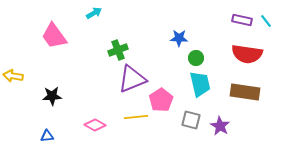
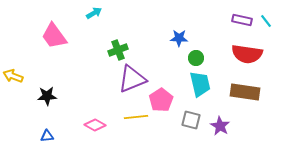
yellow arrow: rotated 12 degrees clockwise
black star: moved 5 px left
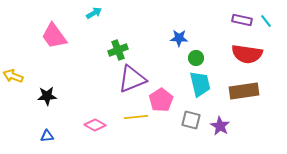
brown rectangle: moved 1 px left, 1 px up; rotated 16 degrees counterclockwise
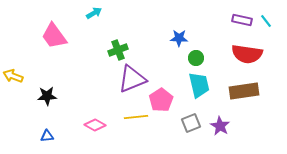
cyan trapezoid: moved 1 px left, 1 px down
gray square: moved 3 px down; rotated 36 degrees counterclockwise
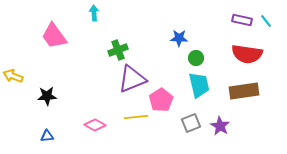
cyan arrow: rotated 63 degrees counterclockwise
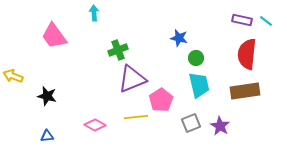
cyan line: rotated 16 degrees counterclockwise
blue star: rotated 12 degrees clockwise
red semicircle: rotated 88 degrees clockwise
brown rectangle: moved 1 px right
black star: rotated 18 degrees clockwise
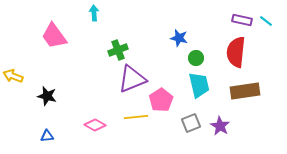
red semicircle: moved 11 px left, 2 px up
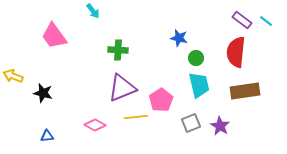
cyan arrow: moved 1 px left, 2 px up; rotated 147 degrees clockwise
purple rectangle: rotated 24 degrees clockwise
green cross: rotated 24 degrees clockwise
purple triangle: moved 10 px left, 9 px down
black star: moved 4 px left, 3 px up
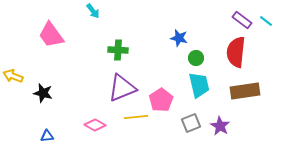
pink trapezoid: moved 3 px left, 1 px up
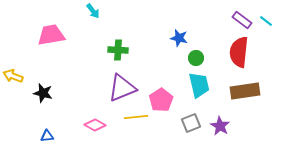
pink trapezoid: rotated 116 degrees clockwise
red semicircle: moved 3 px right
